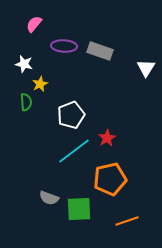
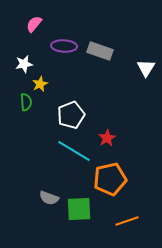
white star: rotated 24 degrees counterclockwise
cyan line: rotated 68 degrees clockwise
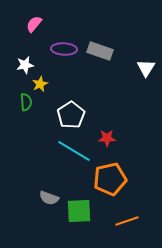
purple ellipse: moved 3 px down
white star: moved 1 px right, 1 px down
white pentagon: rotated 12 degrees counterclockwise
red star: rotated 30 degrees clockwise
green square: moved 2 px down
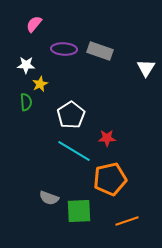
white star: moved 1 px right; rotated 12 degrees clockwise
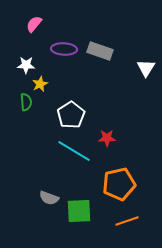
orange pentagon: moved 9 px right, 5 px down
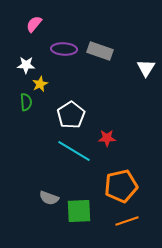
orange pentagon: moved 2 px right, 2 px down
